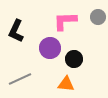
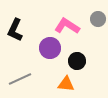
gray circle: moved 2 px down
pink L-shape: moved 2 px right, 5 px down; rotated 35 degrees clockwise
black L-shape: moved 1 px left, 1 px up
black circle: moved 3 px right, 2 px down
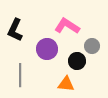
gray circle: moved 6 px left, 27 px down
purple circle: moved 3 px left, 1 px down
gray line: moved 4 px up; rotated 65 degrees counterclockwise
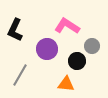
gray line: rotated 30 degrees clockwise
